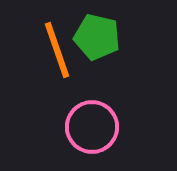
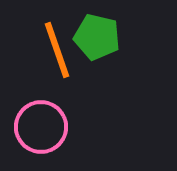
pink circle: moved 51 px left
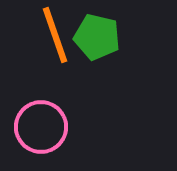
orange line: moved 2 px left, 15 px up
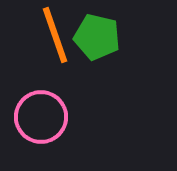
pink circle: moved 10 px up
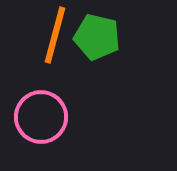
orange line: rotated 34 degrees clockwise
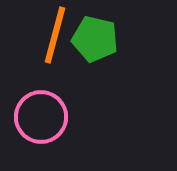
green pentagon: moved 2 px left, 2 px down
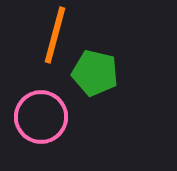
green pentagon: moved 34 px down
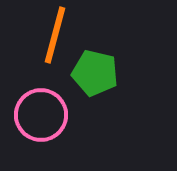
pink circle: moved 2 px up
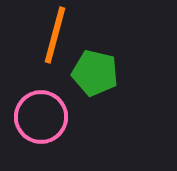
pink circle: moved 2 px down
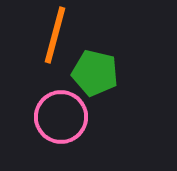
pink circle: moved 20 px right
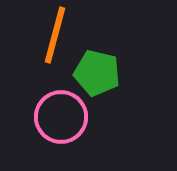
green pentagon: moved 2 px right
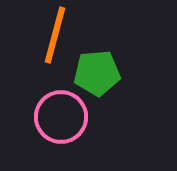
green pentagon: rotated 18 degrees counterclockwise
